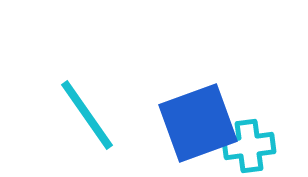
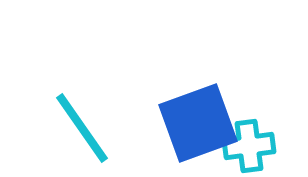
cyan line: moved 5 px left, 13 px down
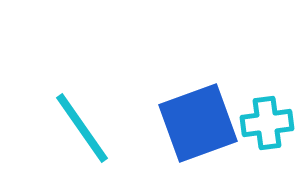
cyan cross: moved 18 px right, 23 px up
